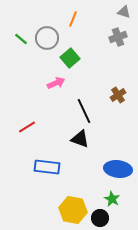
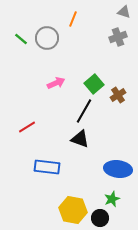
green square: moved 24 px right, 26 px down
black line: rotated 55 degrees clockwise
green star: rotated 21 degrees clockwise
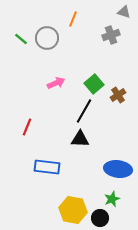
gray cross: moved 7 px left, 2 px up
red line: rotated 36 degrees counterclockwise
black triangle: rotated 18 degrees counterclockwise
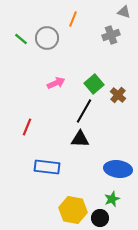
brown cross: rotated 14 degrees counterclockwise
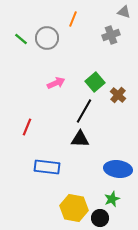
green square: moved 1 px right, 2 px up
yellow hexagon: moved 1 px right, 2 px up
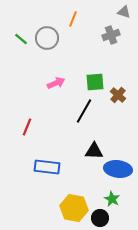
green square: rotated 36 degrees clockwise
black triangle: moved 14 px right, 12 px down
green star: rotated 21 degrees counterclockwise
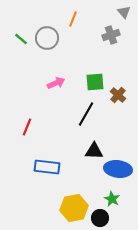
gray triangle: rotated 32 degrees clockwise
black line: moved 2 px right, 3 px down
yellow hexagon: rotated 20 degrees counterclockwise
